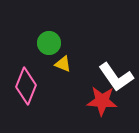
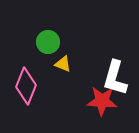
green circle: moved 1 px left, 1 px up
white L-shape: moved 1 px left, 1 px down; rotated 51 degrees clockwise
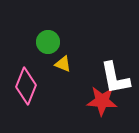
white L-shape: rotated 27 degrees counterclockwise
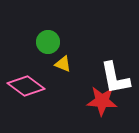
pink diamond: rotated 75 degrees counterclockwise
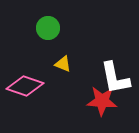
green circle: moved 14 px up
pink diamond: moved 1 px left; rotated 18 degrees counterclockwise
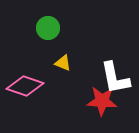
yellow triangle: moved 1 px up
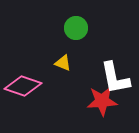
green circle: moved 28 px right
pink diamond: moved 2 px left
red star: rotated 8 degrees counterclockwise
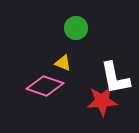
pink diamond: moved 22 px right
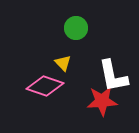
yellow triangle: rotated 24 degrees clockwise
white L-shape: moved 2 px left, 2 px up
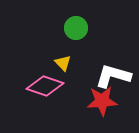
white L-shape: rotated 117 degrees clockwise
